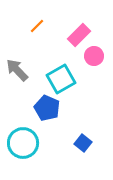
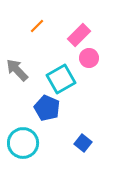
pink circle: moved 5 px left, 2 px down
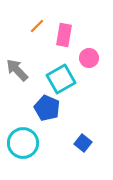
pink rectangle: moved 15 px left; rotated 35 degrees counterclockwise
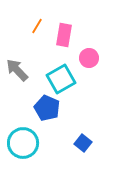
orange line: rotated 14 degrees counterclockwise
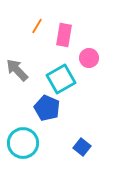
blue square: moved 1 px left, 4 px down
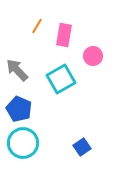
pink circle: moved 4 px right, 2 px up
blue pentagon: moved 28 px left, 1 px down
blue square: rotated 18 degrees clockwise
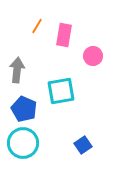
gray arrow: rotated 50 degrees clockwise
cyan square: moved 12 px down; rotated 20 degrees clockwise
blue pentagon: moved 5 px right
blue square: moved 1 px right, 2 px up
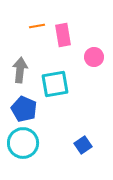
orange line: rotated 49 degrees clockwise
pink rectangle: moved 1 px left; rotated 20 degrees counterclockwise
pink circle: moved 1 px right, 1 px down
gray arrow: moved 3 px right
cyan square: moved 6 px left, 7 px up
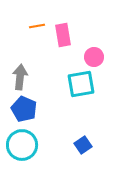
gray arrow: moved 7 px down
cyan square: moved 26 px right
cyan circle: moved 1 px left, 2 px down
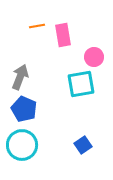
gray arrow: rotated 15 degrees clockwise
